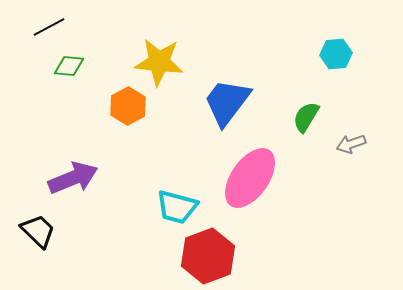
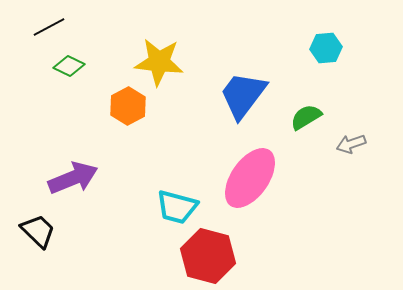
cyan hexagon: moved 10 px left, 6 px up
green diamond: rotated 20 degrees clockwise
blue trapezoid: moved 16 px right, 7 px up
green semicircle: rotated 28 degrees clockwise
red hexagon: rotated 24 degrees counterclockwise
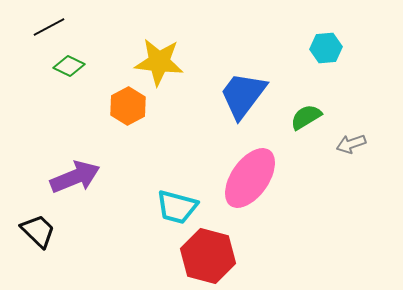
purple arrow: moved 2 px right, 1 px up
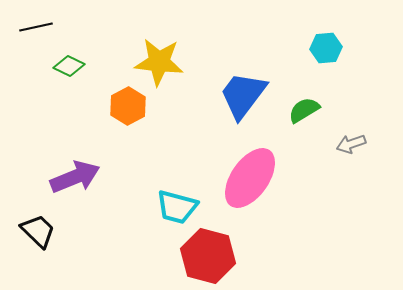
black line: moved 13 px left; rotated 16 degrees clockwise
green semicircle: moved 2 px left, 7 px up
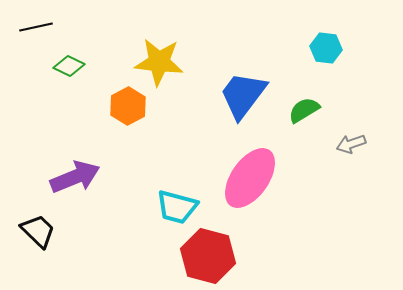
cyan hexagon: rotated 12 degrees clockwise
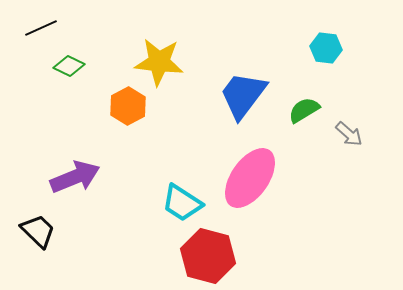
black line: moved 5 px right, 1 px down; rotated 12 degrees counterclockwise
gray arrow: moved 2 px left, 10 px up; rotated 120 degrees counterclockwise
cyan trapezoid: moved 5 px right, 4 px up; rotated 18 degrees clockwise
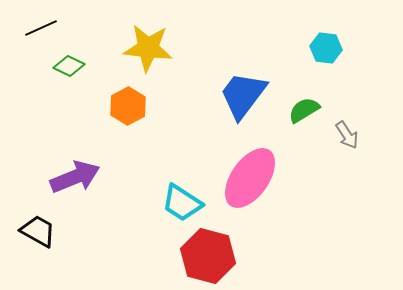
yellow star: moved 11 px left, 14 px up
gray arrow: moved 2 px left, 1 px down; rotated 16 degrees clockwise
black trapezoid: rotated 15 degrees counterclockwise
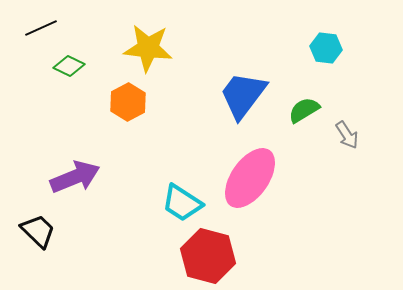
orange hexagon: moved 4 px up
black trapezoid: rotated 15 degrees clockwise
